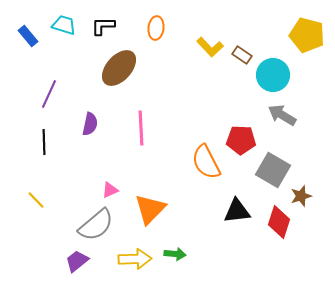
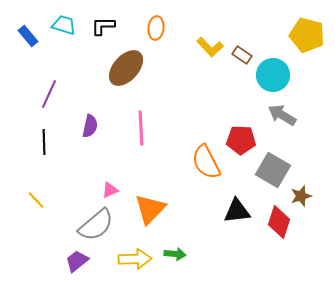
brown ellipse: moved 7 px right
purple semicircle: moved 2 px down
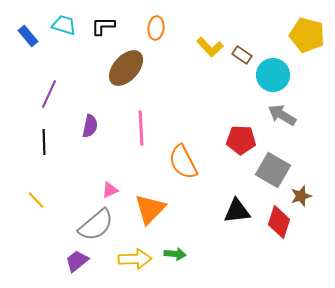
orange semicircle: moved 23 px left
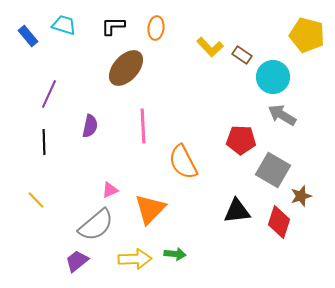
black L-shape: moved 10 px right
cyan circle: moved 2 px down
pink line: moved 2 px right, 2 px up
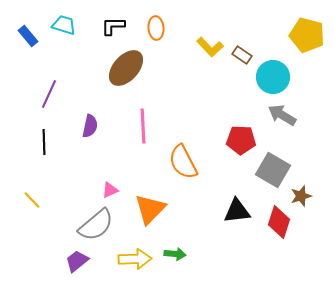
orange ellipse: rotated 10 degrees counterclockwise
yellow line: moved 4 px left
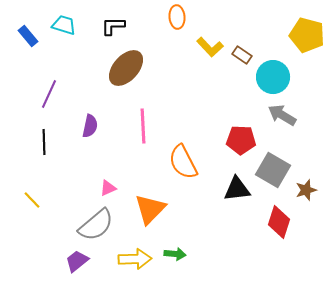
orange ellipse: moved 21 px right, 11 px up
pink triangle: moved 2 px left, 2 px up
brown star: moved 5 px right, 6 px up
black triangle: moved 22 px up
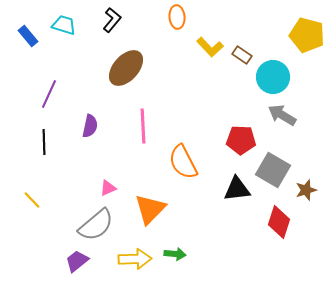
black L-shape: moved 1 px left, 6 px up; rotated 130 degrees clockwise
